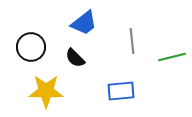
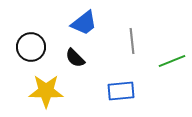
green line: moved 4 px down; rotated 8 degrees counterclockwise
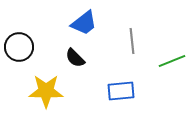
black circle: moved 12 px left
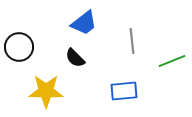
blue rectangle: moved 3 px right
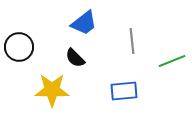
yellow star: moved 6 px right, 1 px up
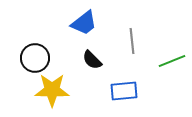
black circle: moved 16 px right, 11 px down
black semicircle: moved 17 px right, 2 px down
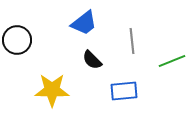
black circle: moved 18 px left, 18 px up
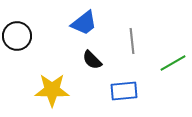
black circle: moved 4 px up
green line: moved 1 px right, 2 px down; rotated 8 degrees counterclockwise
